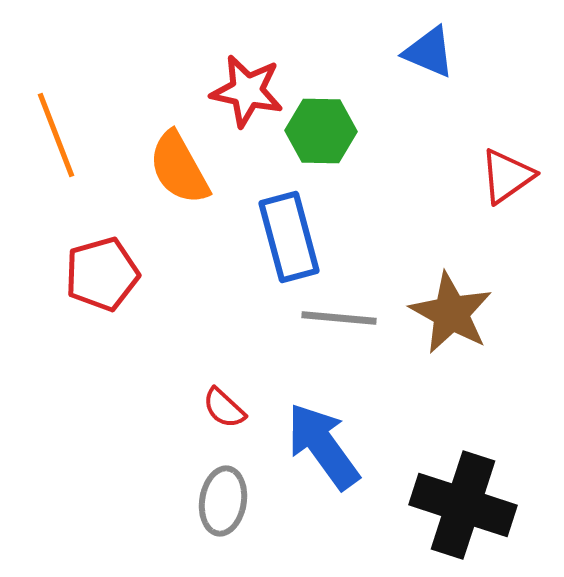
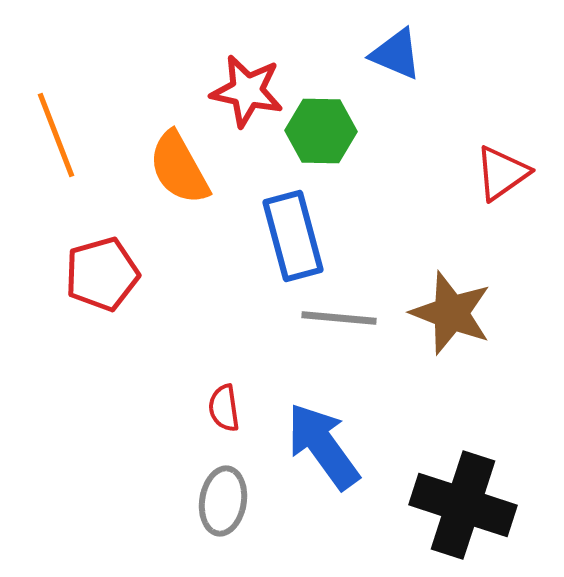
blue triangle: moved 33 px left, 2 px down
red triangle: moved 5 px left, 3 px up
blue rectangle: moved 4 px right, 1 px up
brown star: rotated 8 degrees counterclockwise
red semicircle: rotated 39 degrees clockwise
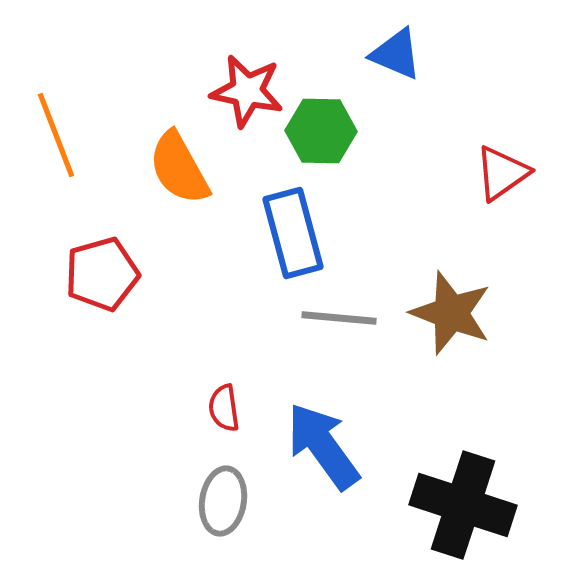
blue rectangle: moved 3 px up
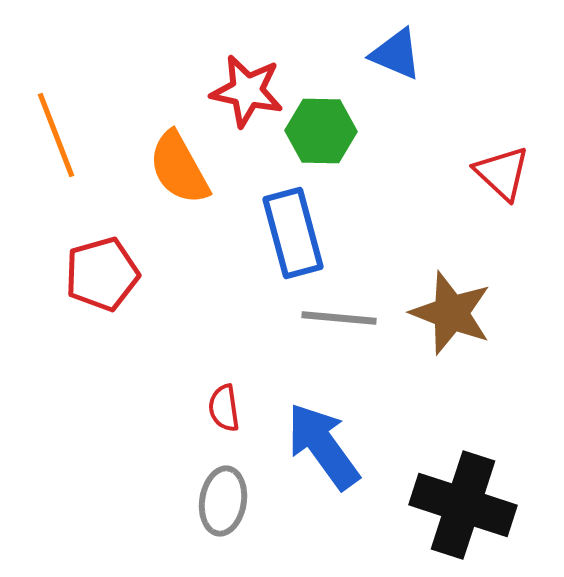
red triangle: rotated 42 degrees counterclockwise
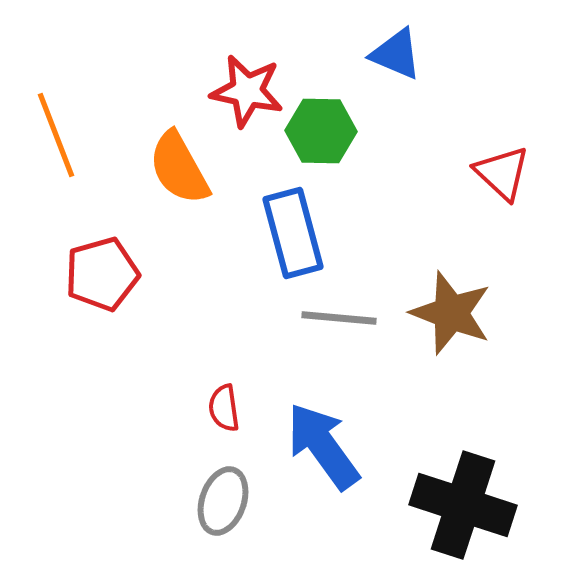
gray ellipse: rotated 10 degrees clockwise
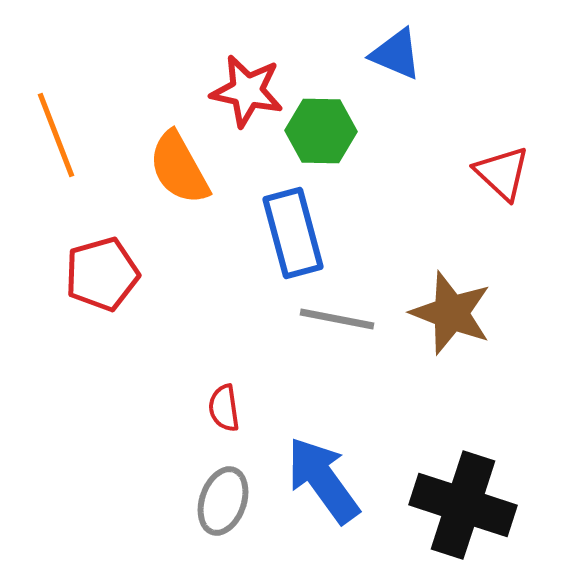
gray line: moved 2 px left, 1 px down; rotated 6 degrees clockwise
blue arrow: moved 34 px down
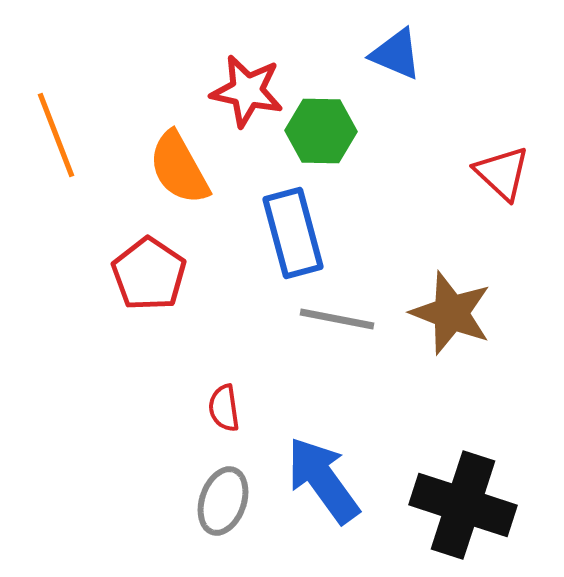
red pentagon: moved 47 px right; rotated 22 degrees counterclockwise
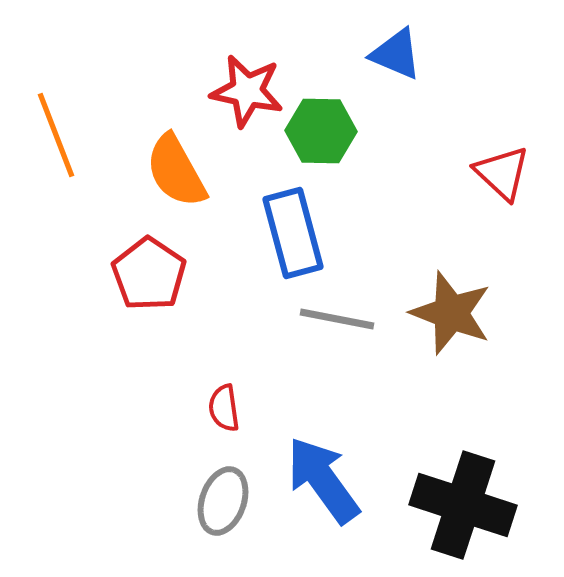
orange semicircle: moved 3 px left, 3 px down
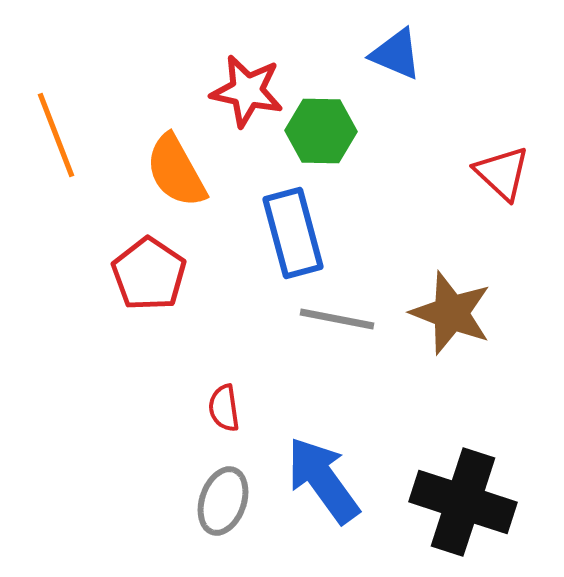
black cross: moved 3 px up
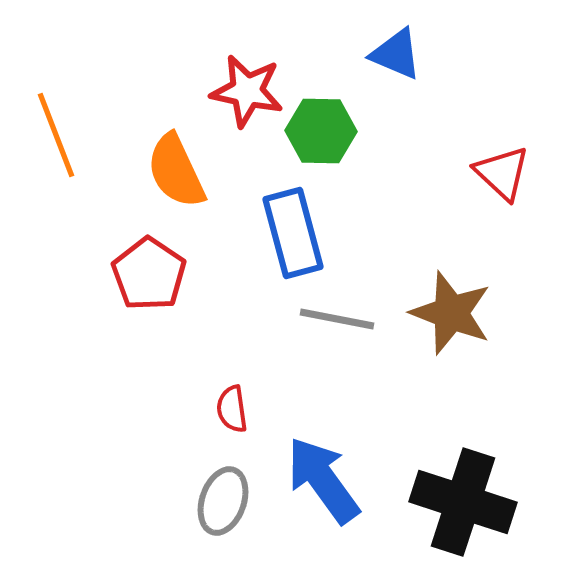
orange semicircle: rotated 4 degrees clockwise
red semicircle: moved 8 px right, 1 px down
